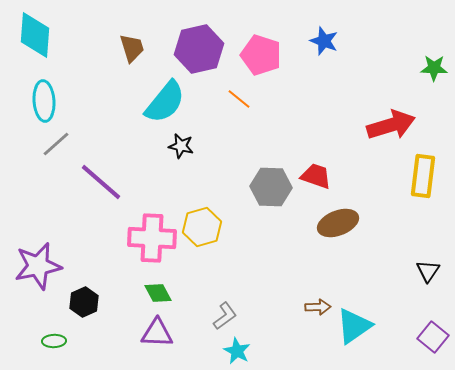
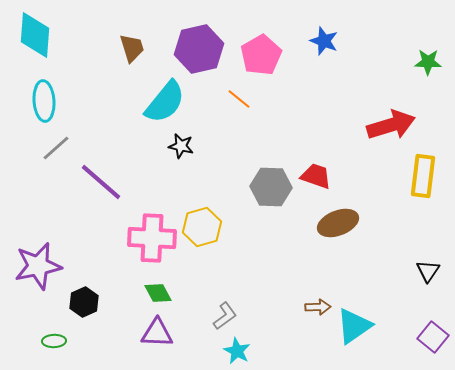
pink pentagon: rotated 24 degrees clockwise
green star: moved 6 px left, 6 px up
gray line: moved 4 px down
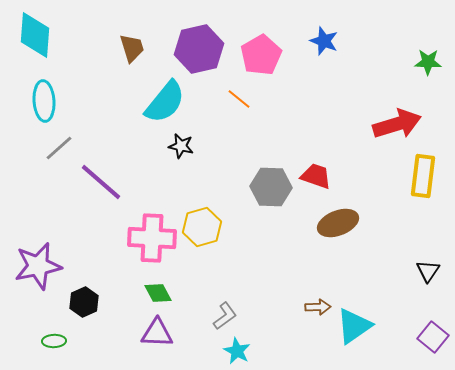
red arrow: moved 6 px right, 1 px up
gray line: moved 3 px right
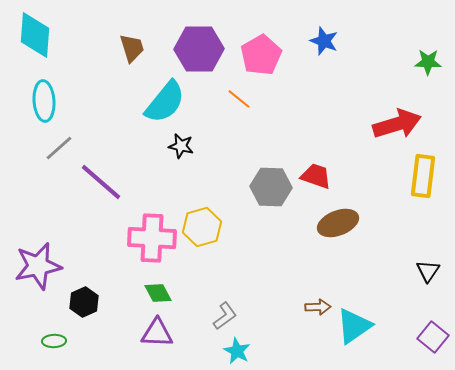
purple hexagon: rotated 12 degrees clockwise
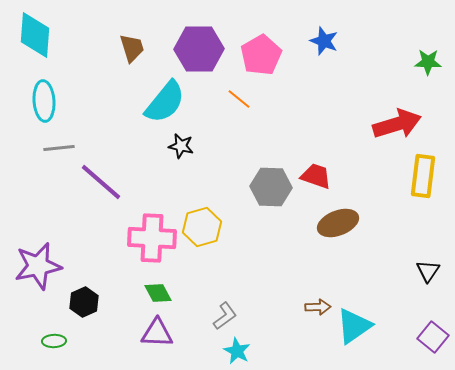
gray line: rotated 36 degrees clockwise
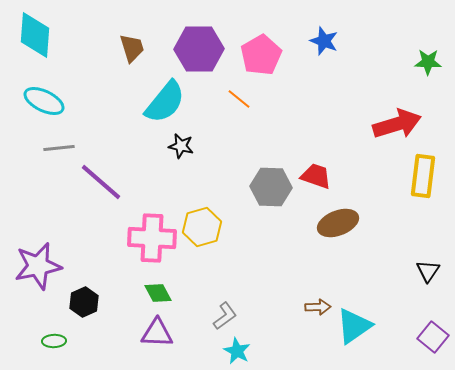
cyan ellipse: rotated 60 degrees counterclockwise
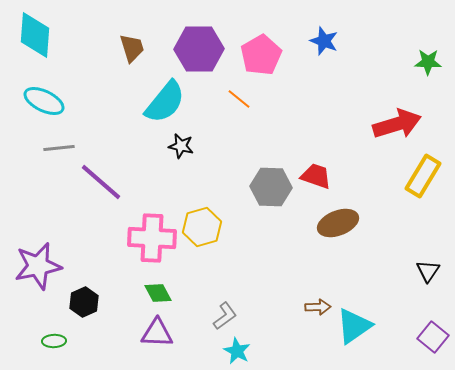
yellow rectangle: rotated 24 degrees clockwise
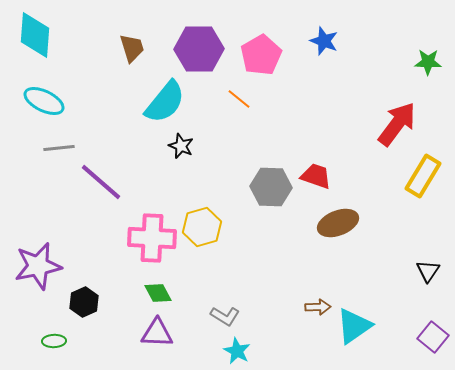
red arrow: rotated 36 degrees counterclockwise
black star: rotated 10 degrees clockwise
gray L-shape: rotated 68 degrees clockwise
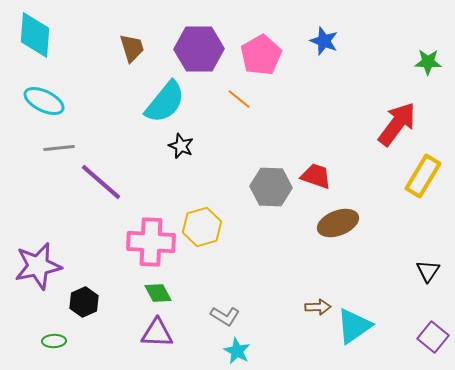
pink cross: moved 1 px left, 4 px down
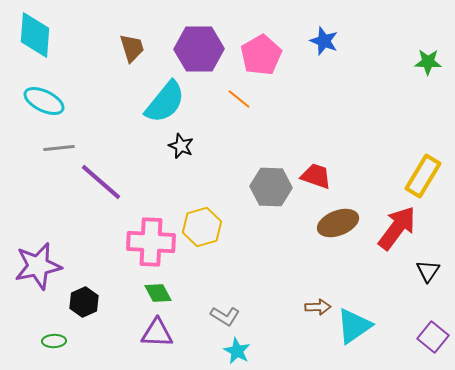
red arrow: moved 104 px down
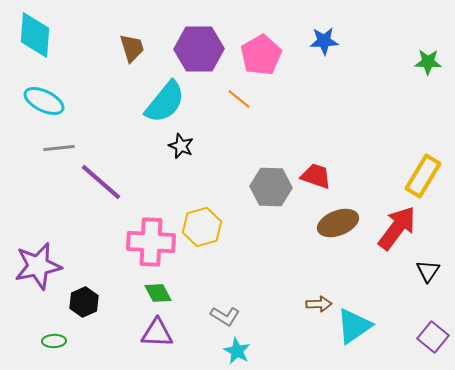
blue star: rotated 24 degrees counterclockwise
brown arrow: moved 1 px right, 3 px up
